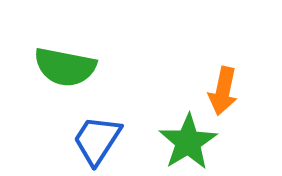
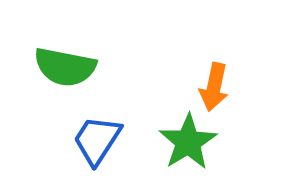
orange arrow: moved 9 px left, 4 px up
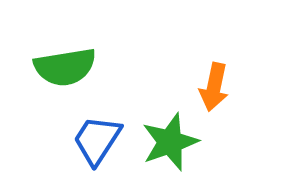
green semicircle: rotated 20 degrees counterclockwise
green star: moved 18 px left; rotated 12 degrees clockwise
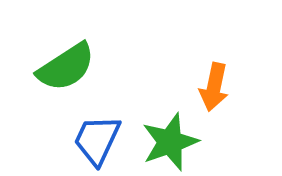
green semicircle: moved 1 px right; rotated 24 degrees counterclockwise
blue trapezoid: rotated 8 degrees counterclockwise
